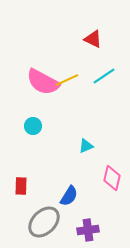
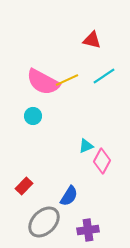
red triangle: moved 1 px left, 1 px down; rotated 12 degrees counterclockwise
cyan circle: moved 10 px up
pink diamond: moved 10 px left, 17 px up; rotated 15 degrees clockwise
red rectangle: moved 3 px right; rotated 42 degrees clockwise
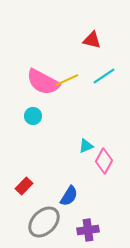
pink diamond: moved 2 px right
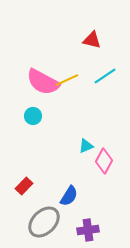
cyan line: moved 1 px right
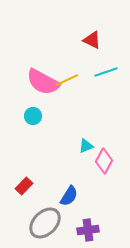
red triangle: rotated 12 degrees clockwise
cyan line: moved 1 px right, 4 px up; rotated 15 degrees clockwise
gray ellipse: moved 1 px right, 1 px down
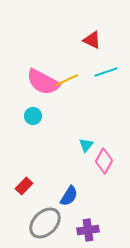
cyan triangle: moved 1 px up; rotated 28 degrees counterclockwise
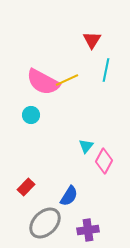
red triangle: rotated 36 degrees clockwise
cyan line: moved 2 px up; rotated 60 degrees counterclockwise
cyan circle: moved 2 px left, 1 px up
cyan triangle: moved 1 px down
red rectangle: moved 2 px right, 1 px down
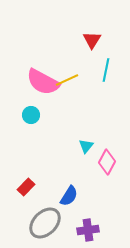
pink diamond: moved 3 px right, 1 px down
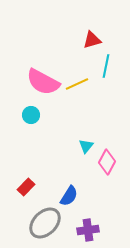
red triangle: rotated 42 degrees clockwise
cyan line: moved 4 px up
yellow line: moved 10 px right, 4 px down
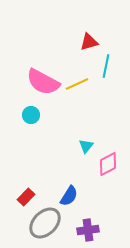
red triangle: moved 3 px left, 2 px down
pink diamond: moved 1 px right, 2 px down; rotated 35 degrees clockwise
red rectangle: moved 10 px down
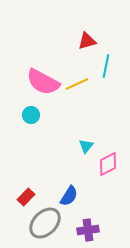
red triangle: moved 2 px left, 1 px up
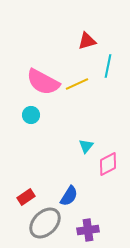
cyan line: moved 2 px right
red rectangle: rotated 12 degrees clockwise
